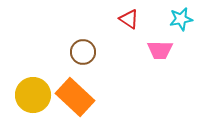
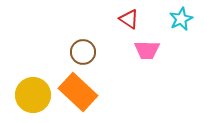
cyan star: rotated 15 degrees counterclockwise
pink trapezoid: moved 13 px left
orange rectangle: moved 3 px right, 5 px up
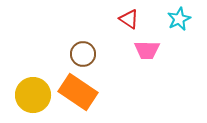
cyan star: moved 2 px left
brown circle: moved 2 px down
orange rectangle: rotated 9 degrees counterclockwise
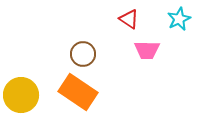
yellow circle: moved 12 px left
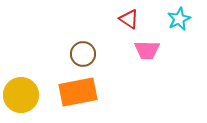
orange rectangle: rotated 45 degrees counterclockwise
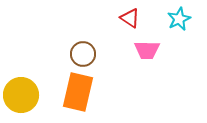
red triangle: moved 1 px right, 1 px up
orange rectangle: rotated 66 degrees counterclockwise
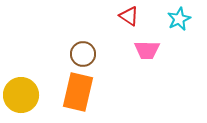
red triangle: moved 1 px left, 2 px up
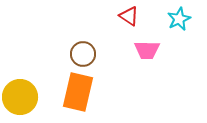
yellow circle: moved 1 px left, 2 px down
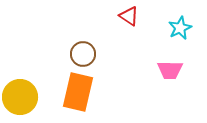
cyan star: moved 1 px right, 9 px down
pink trapezoid: moved 23 px right, 20 px down
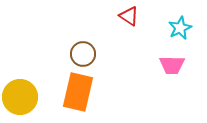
pink trapezoid: moved 2 px right, 5 px up
